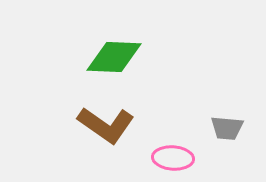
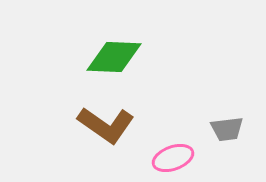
gray trapezoid: moved 1 px down; rotated 12 degrees counterclockwise
pink ellipse: rotated 24 degrees counterclockwise
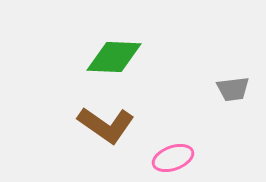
gray trapezoid: moved 6 px right, 40 px up
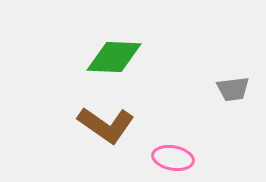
pink ellipse: rotated 30 degrees clockwise
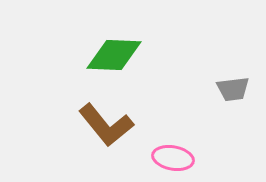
green diamond: moved 2 px up
brown L-shape: rotated 16 degrees clockwise
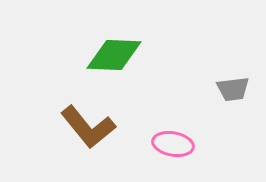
brown L-shape: moved 18 px left, 2 px down
pink ellipse: moved 14 px up
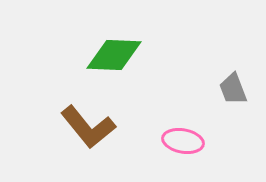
gray trapezoid: rotated 76 degrees clockwise
pink ellipse: moved 10 px right, 3 px up
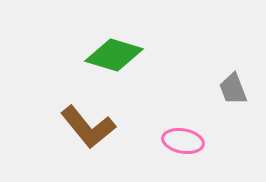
green diamond: rotated 14 degrees clockwise
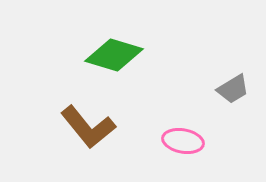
gray trapezoid: rotated 100 degrees counterclockwise
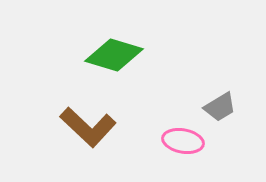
gray trapezoid: moved 13 px left, 18 px down
brown L-shape: rotated 8 degrees counterclockwise
